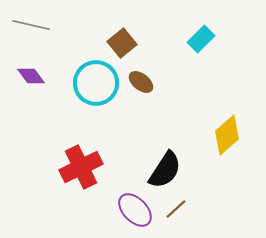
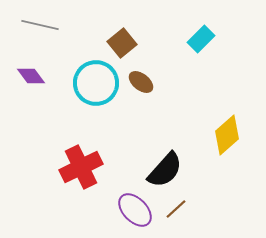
gray line: moved 9 px right
black semicircle: rotated 9 degrees clockwise
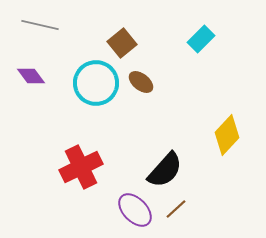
yellow diamond: rotated 6 degrees counterclockwise
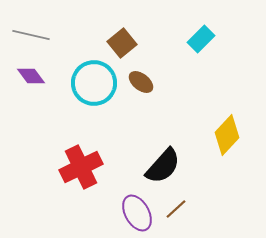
gray line: moved 9 px left, 10 px down
cyan circle: moved 2 px left
black semicircle: moved 2 px left, 4 px up
purple ellipse: moved 2 px right, 3 px down; rotated 15 degrees clockwise
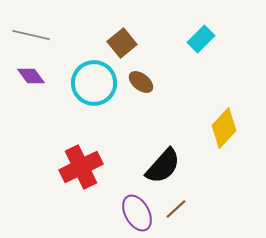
yellow diamond: moved 3 px left, 7 px up
